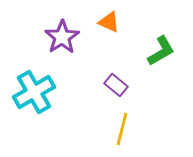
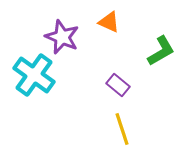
purple star: rotated 16 degrees counterclockwise
purple rectangle: moved 2 px right
cyan cross: moved 17 px up; rotated 24 degrees counterclockwise
yellow line: rotated 32 degrees counterclockwise
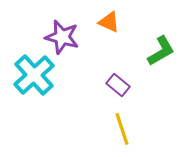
purple star: rotated 8 degrees counterclockwise
cyan cross: rotated 12 degrees clockwise
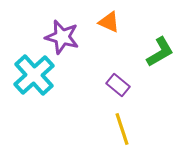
green L-shape: moved 1 px left, 1 px down
